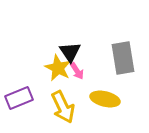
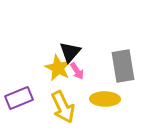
black triangle: rotated 15 degrees clockwise
gray rectangle: moved 8 px down
yellow ellipse: rotated 12 degrees counterclockwise
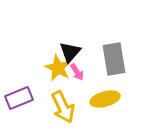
gray rectangle: moved 9 px left, 7 px up
pink arrow: moved 1 px down
yellow ellipse: rotated 16 degrees counterclockwise
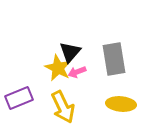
pink arrow: rotated 102 degrees clockwise
yellow ellipse: moved 16 px right, 5 px down; rotated 20 degrees clockwise
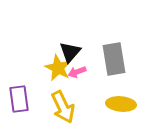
purple rectangle: moved 1 px down; rotated 76 degrees counterclockwise
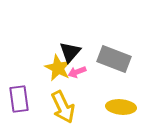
gray rectangle: rotated 60 degrees counterclockwise
yellow ellipse: moved 3 px down
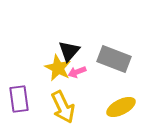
black triangle: moved 1 px left, 1 px up
yellow ellipse: rotated 32 degrees counterclockwise
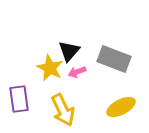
yellow star: moved 8 px left
yellow arrow: moved 3 px down
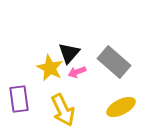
black triangle: moved 2 px down
gray rectangle: moved 3 px down; rotated 20 degrees clockwise
